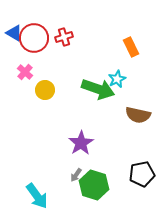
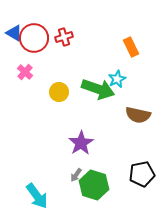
yellow circle: moved 14 px right, 2 px down
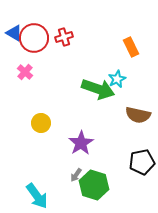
yellow circle: moved 18 px left, 31 px down
black pentagon: moved 12 px up
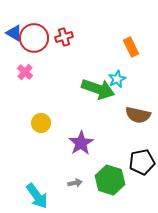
gray arrow: moved 1 px left, 8 px down; rotated 136 degrees counterclockwise
green hexagon: moved 16 px right, 5 px up
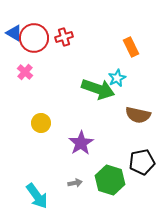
cyan star: moved 1 px up
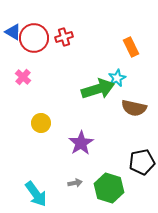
blue triangle: moved 1 px left, 1 px up
pink cross: moved 2 px left, 5 px down
green arrow: rotated 36 degrees counterclockwise
brown semicircle: moved 4 px left, 7 px up
green hexagon: moved 1 px left, 8 px down
cyan arrow: moved 1 px left, 2 px up
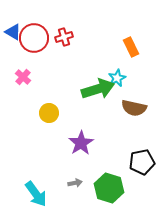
yellow circle: moved 8 px right, 10 px up
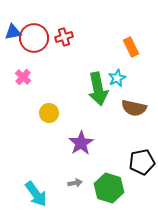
blue triangle: rotated 42 degrees counterclockwise
green arrow: rotated 96 degrees clockwise
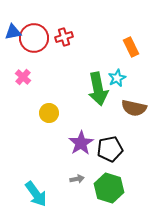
black pentagon: moved 32 px left, 13 px up
gray arrow: moved 2 px right, 4 px up
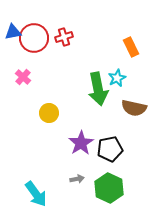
green hexagon: rotated 8 degrees clockwise
